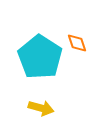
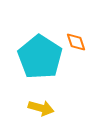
orange diamond: moved 1 px left, 1 px up
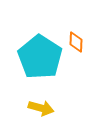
orange diamond: rotated 20 degrees clockwise
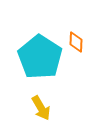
yellow arrow: rotated 45 degrees clockwise
